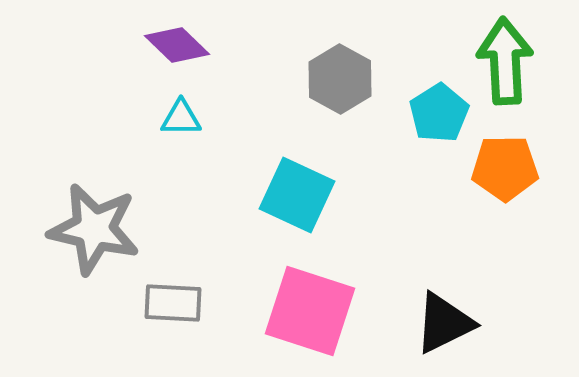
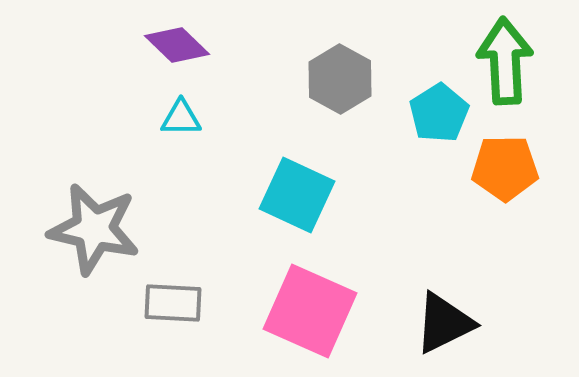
pink square: rotated 6 degrees clockwise
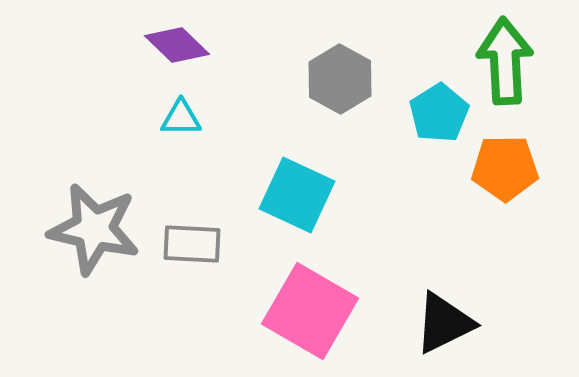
gray rectangle: moved 19 px right, 59 px up
pink square: rotated 6 degrees clockwise
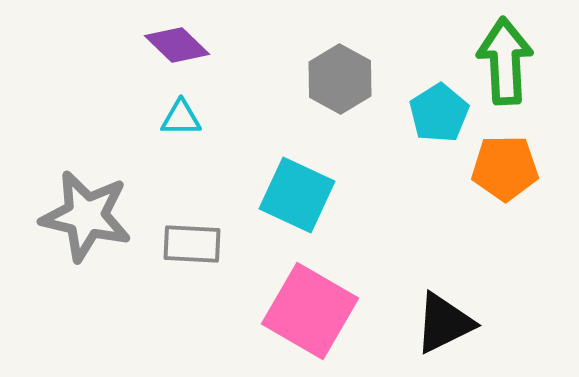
gray star: moved 8 px left, 13 px up
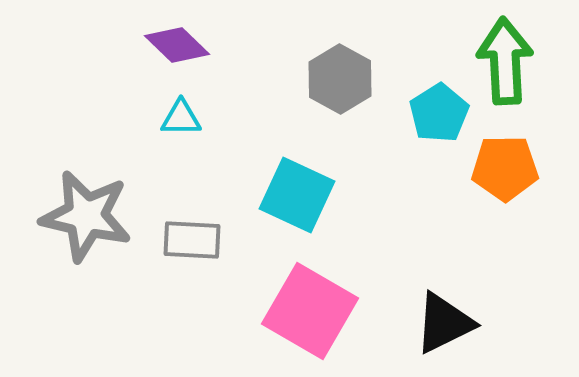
gray rectangle: moved 4 px up
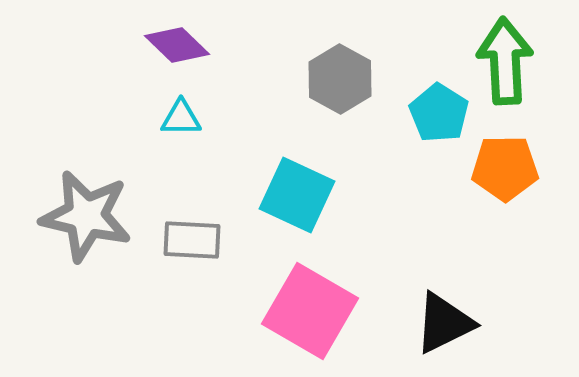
cyan pentagon: rotated 8 degrees counterclockwise
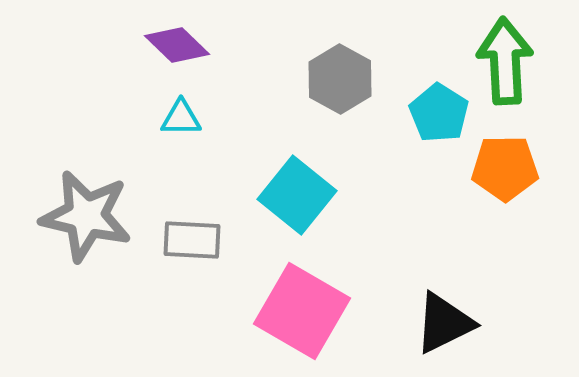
cyan square: rotated 14 degrees clockwise
pink square: moved 8 px left
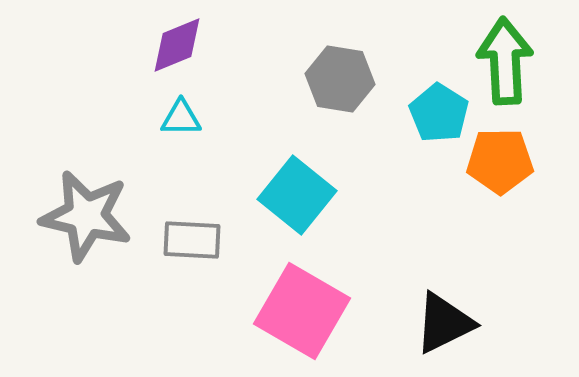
purple diamond: rotated 66 degrees counterclockwise
gray hexagon: rotated 20 degrees counterclockwise
orange pentagon: moved 5 px left, 7 px up
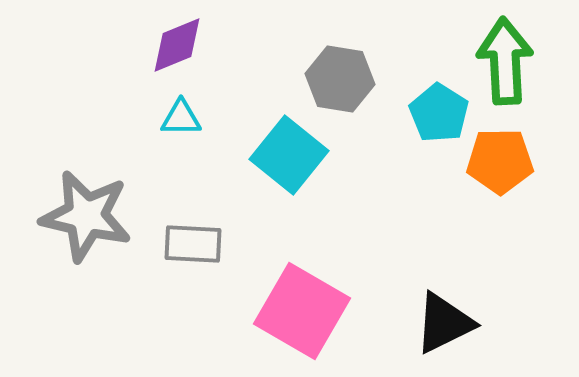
cyan square: moved 8 px left, 40 px up
gray rectangle: moved 1 px right, 4 px down
